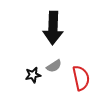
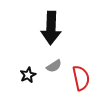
black arrow: moved 2 px left
black star: moved 5 px left; rotated 14 degrees counterclockwise
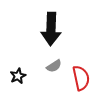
black arrow: moved 1 px down
black star: moved 10 px left, 1 px down
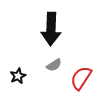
gray semicircle: moved 1 px up
red semicircle: rotated 135 degrees counterclockwise
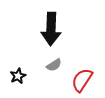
red semicircle: moved 1 px right, 2 px down
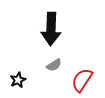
black star: moved 4 px down
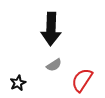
black star: moved 3 px down
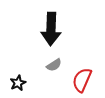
red semicircle: rotated 10 degrees counterclockwise
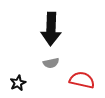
gray semicircle: moved 3 px left, 2 px up; rotated 21 degrees clockwise
red semicircle: rotated 80 degrees clockwise
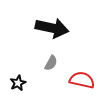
black arrow: moved 1 px right, 1 px up; rotated 80 degrees counterclockwise
gray semicircle: rotated 49 degrees counterclockwise
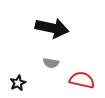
gray semicircle: rotated 70 degrees clockwise
